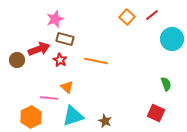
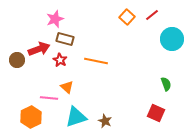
cyan triangle: moved 3 px right, 1 px down
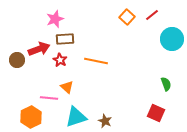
brown rectangle: rotated 18 degrees counterclockwise
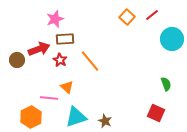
orange line: moved 6 px left; rotated 40 degrees clockwise
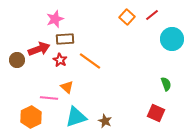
orange line: rotated 15 degrees counterclockwise
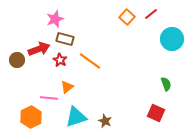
red line: moved 1 px left, 1 px up
brown rectangle: rotated 18 degrees clockwise
orange triangle: rotated 40 degrees clockwise
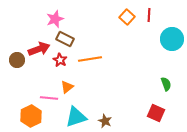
red line: moved 2 px left, 1 px down; rotated 48 degrees counterclockwise
brown rectangle: rotated 12 degrees clockwise
orange line: moved 2 px up; rotated 45 degrees counterclockwise
orange hexagon: moved 1 px up
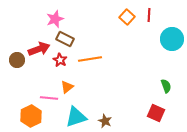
green semicircle: moved 2 px down
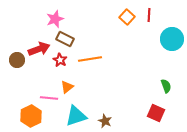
cyan triangle: moved 1 px up
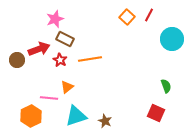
red line: rotated 24 degrees clockwise
